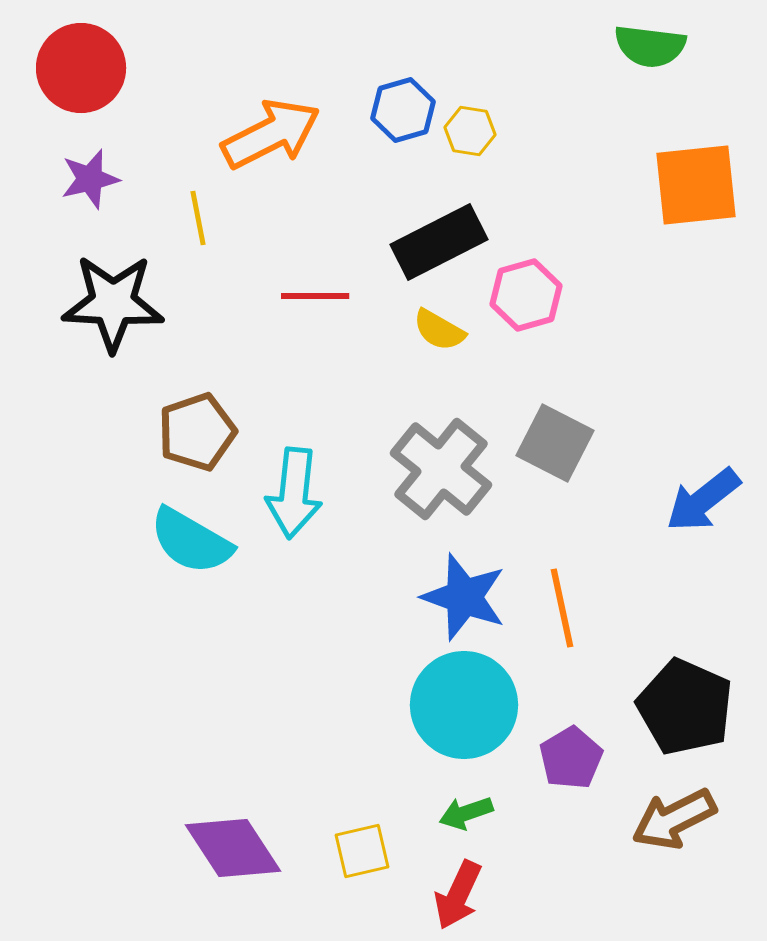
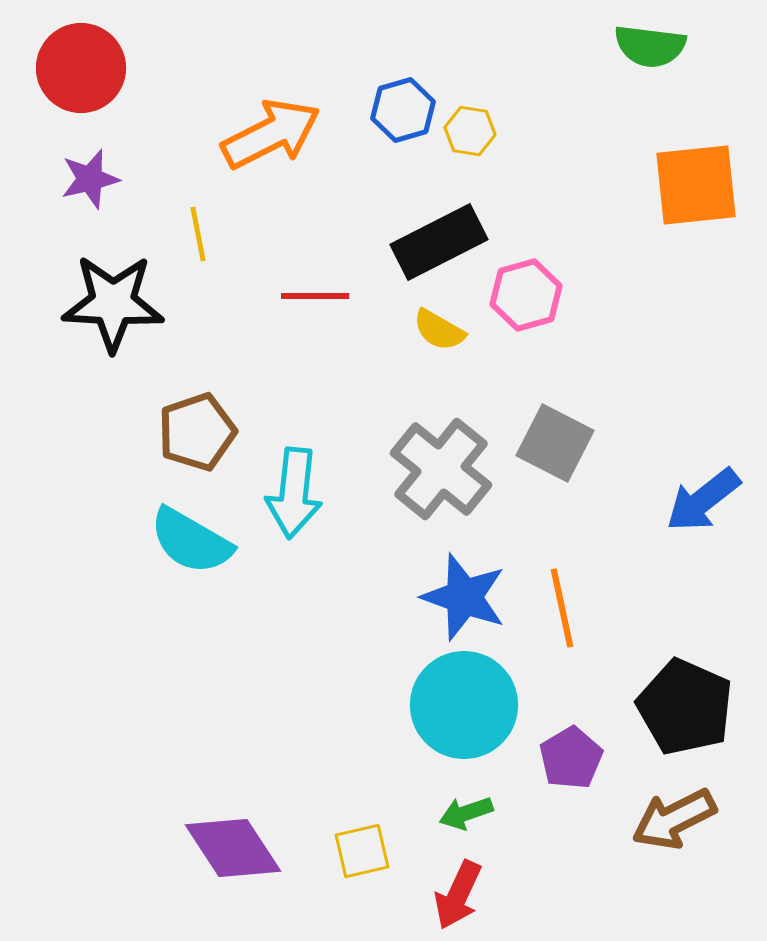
yellow line: moved 16 px down
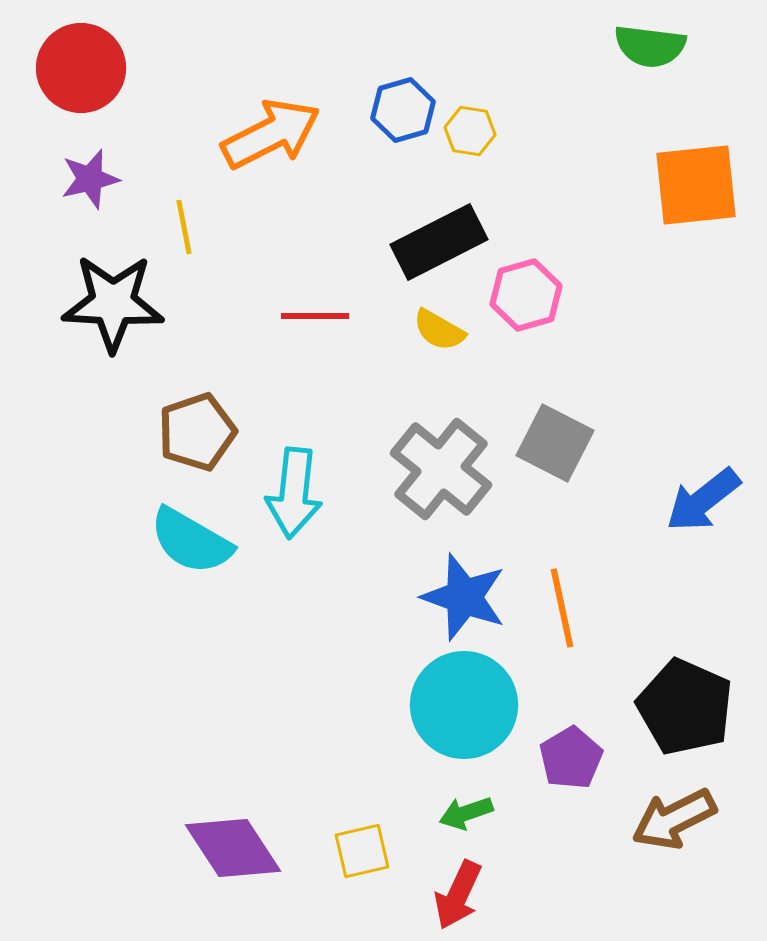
yellow line: moved 14 px left, 7 px up
red line: moved 20 px down
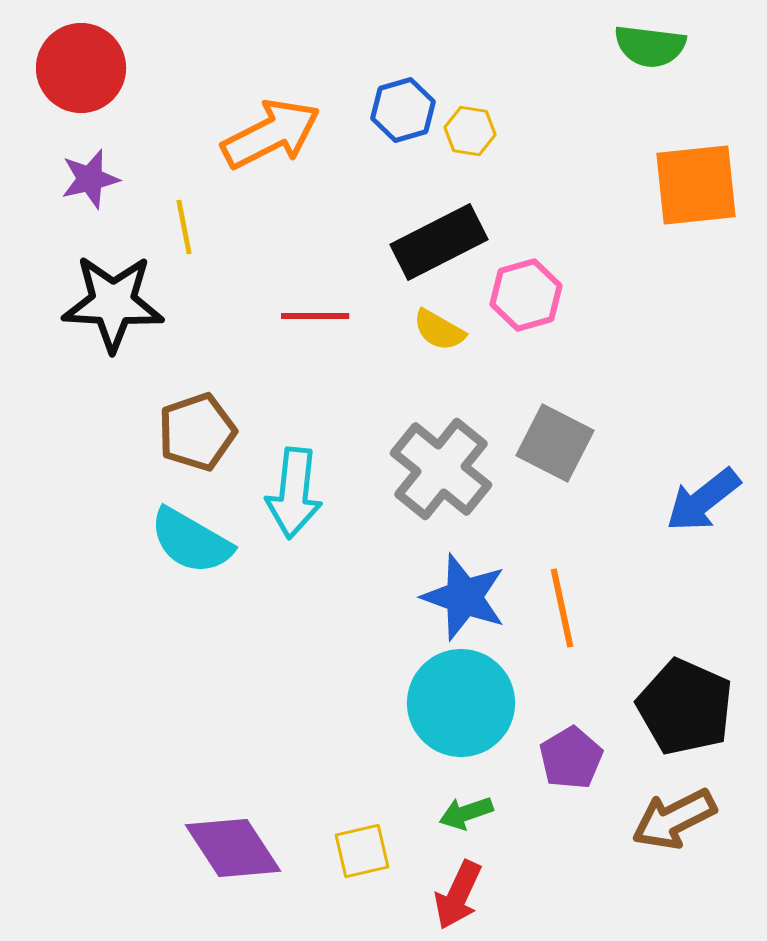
cyan circle: moved 3 px left, 2 px up
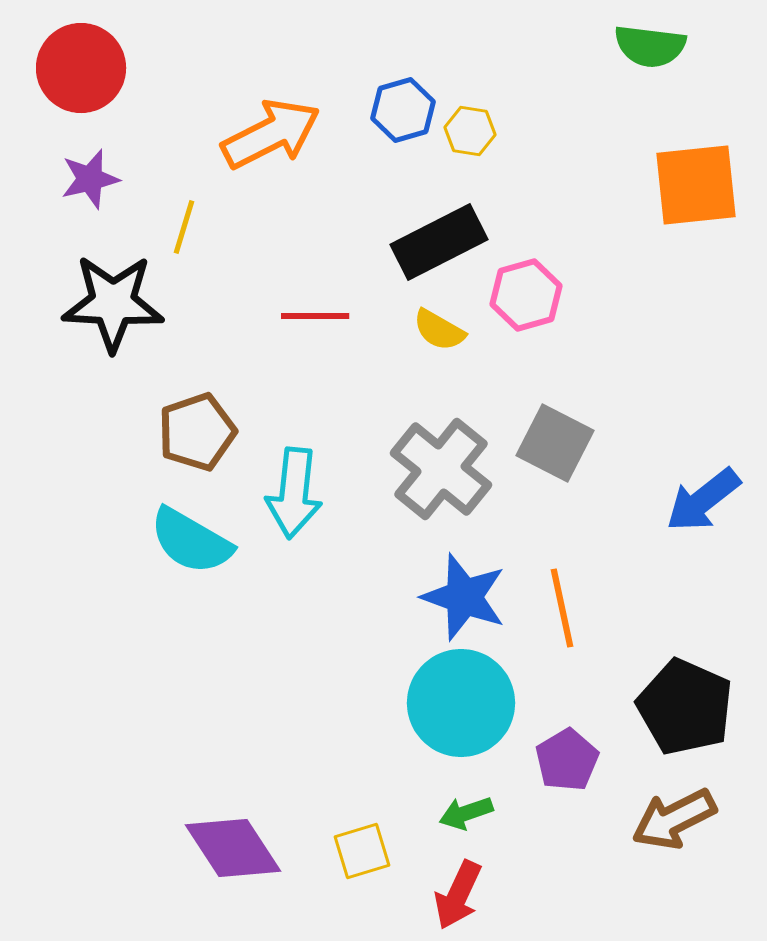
yellow line: rotated 28 degrees clockwise
purple pentagon: moved 4 px left, 2 px down
yellow square: rotated 4 degrees counterclockwise
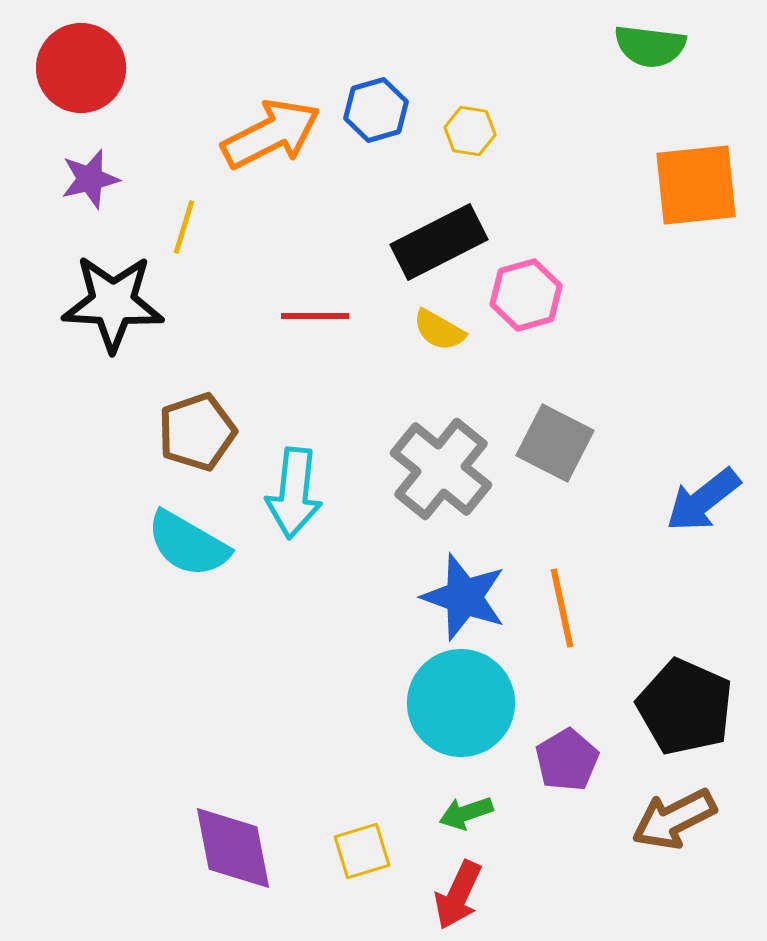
blue hexagon: moved 27 px left
cyan semicircle: moved 3 px left, 3 px down
purple diamond: rotated 22 degrees clockwise
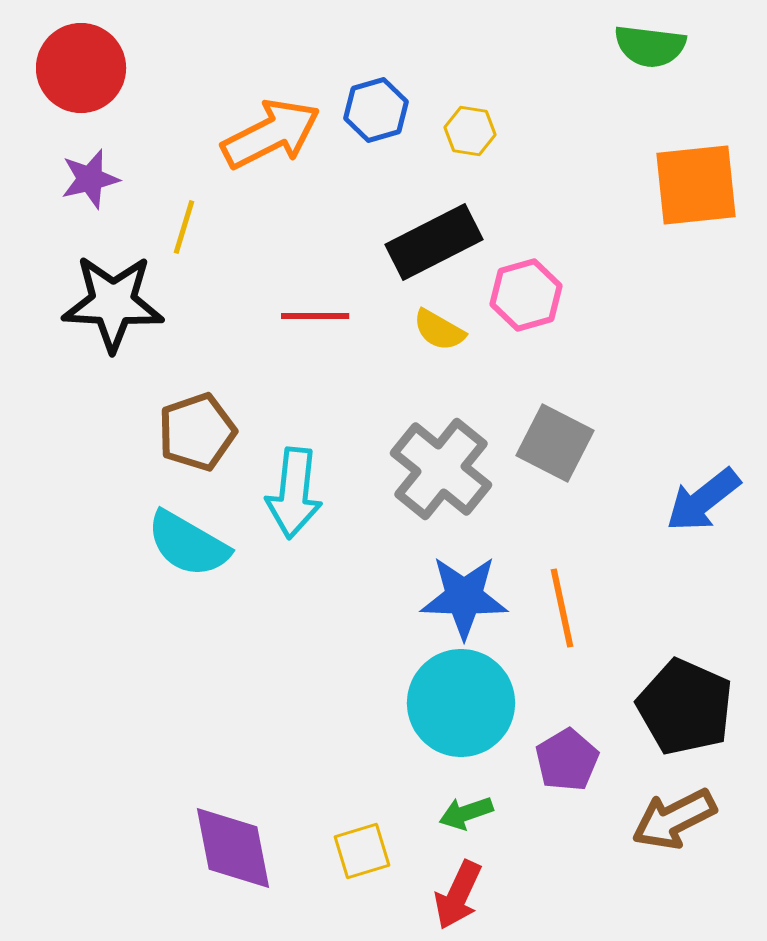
black rectangle: moved 5 px left
blue star: rotated 18 degrees counterclockwise
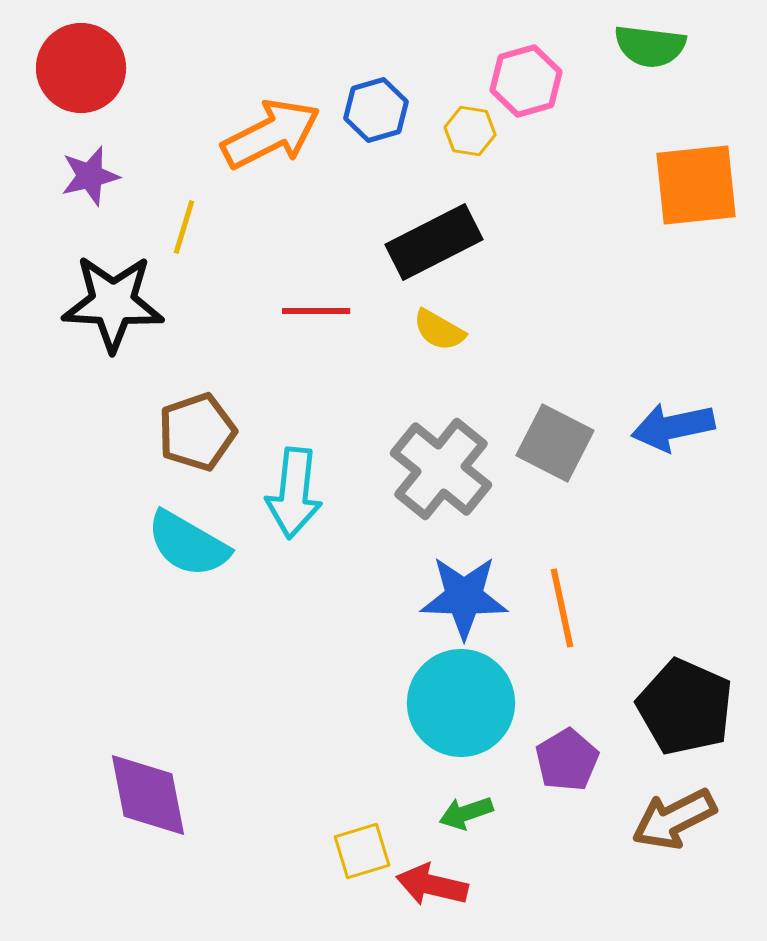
purple star: moved 3 px up
pink hexagon: moved 214 px up
red line: moved 1 px right, 5 px up
blue arrow: moved 30 px left, 73 px up; rotated 26 degrees clockwise
purple diamond: moved 85 px left, 53 px up
red arrow: moved 26 px left, 10 px up; rotated 78 degrees clockwise
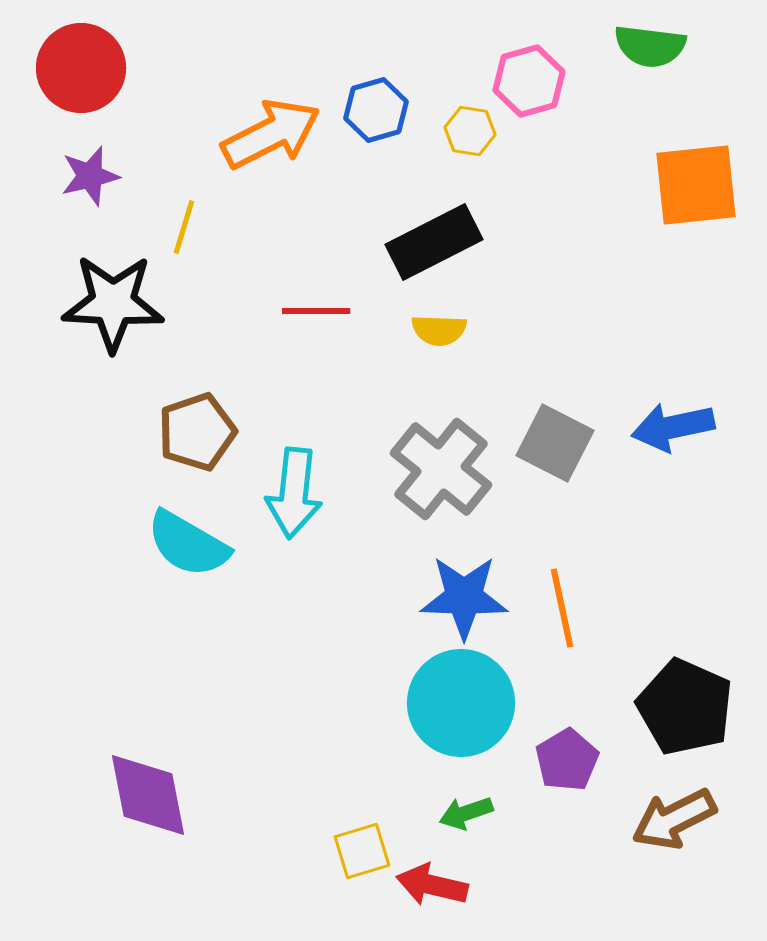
pink hexagon: moved 3 px right
yellow semicircle: rotated 28 degrees counterclockwise
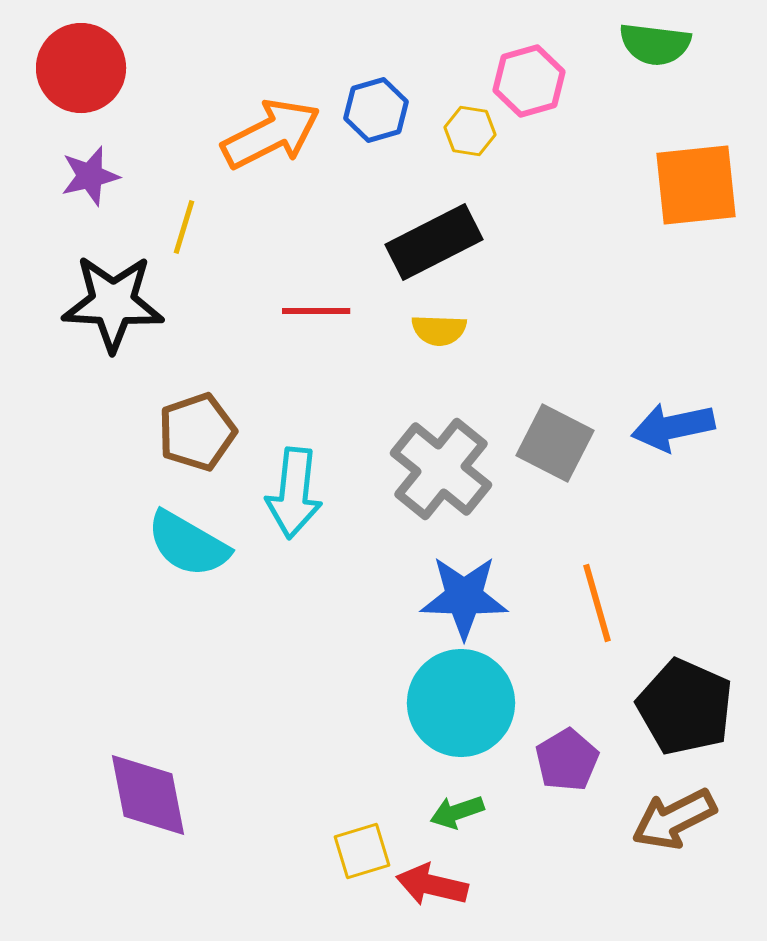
green semicircle: moved 5 px right, 2 px up
orange line: moved 35 px right, 5 px up; rotated 4 degrees counterclockwise
green arrow: moved 9 px left, 1 px up
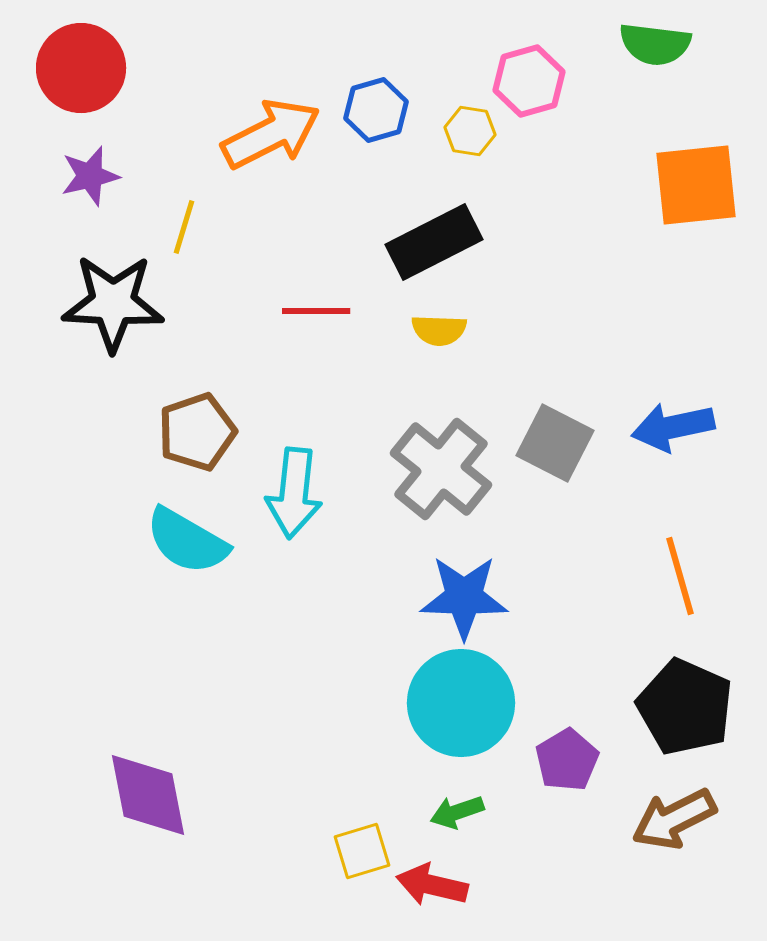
cyan semicircle: moved 1 px left, 3 px up
orange line: moved 83 px right, 27 px up
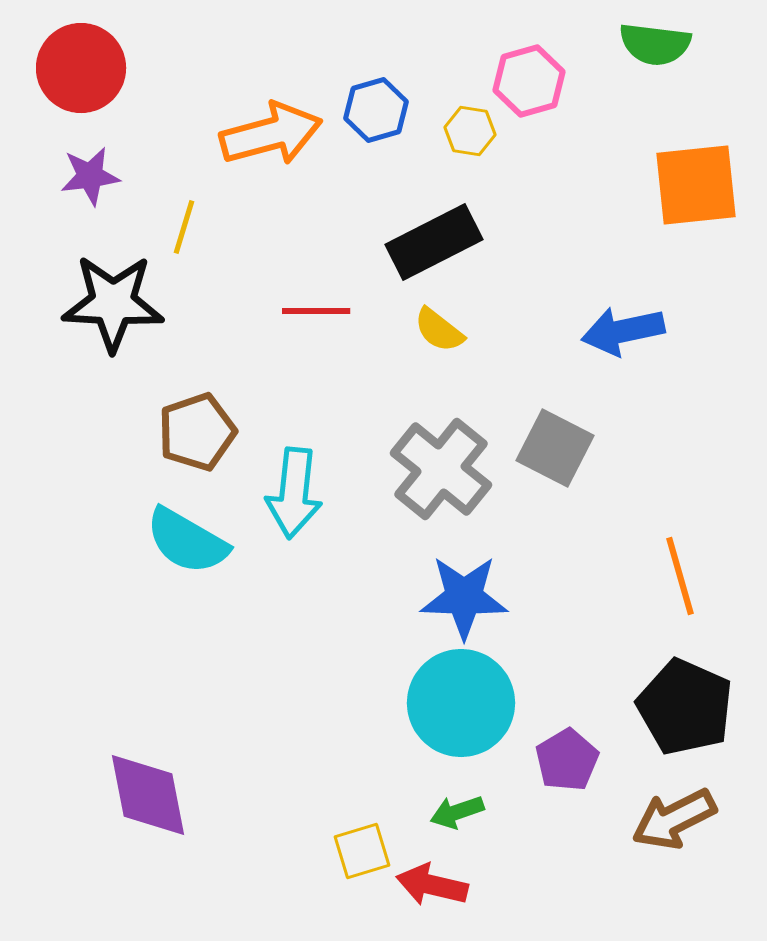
orange arrow: rotated 12 degrees clockwise
purple star: rotated 6 degrees clockwise
yellow semicircle: rotated 36 degrees clockwise
blue arrow: moved 50 px left, 96 px up
gray square: moved 5 px down
